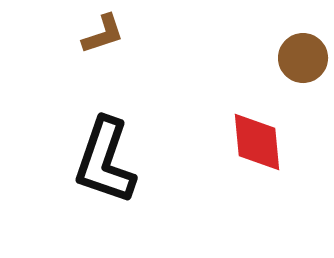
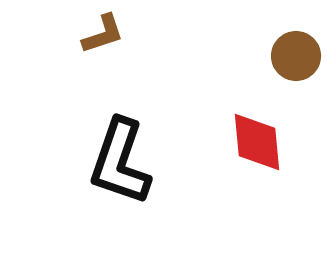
brown circle: moved 7 px left, 2 px up
black L-shape: moved 15 px right, 1 px down
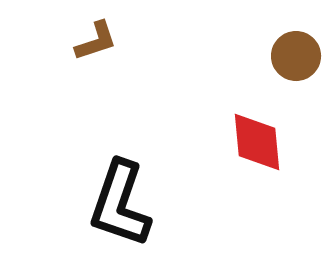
brown L-shape: moved 7 px left, 7 px down
black L-shape: moved 42 px down
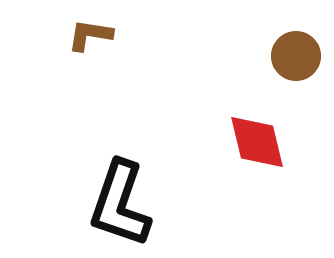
brown L-shape: moved 6 px left, 6 px up; rotated 153 degrees counterclockwise
red diamond: rotated 8 degrees counterclockwise
